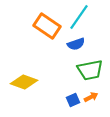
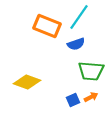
orange rectangle: rotated 12 degrees counterclockwise
green trapezoid: moved 1 px right, 1 px down; rotated 16 degrees clockwise
yellow diamond: moved 3 px right
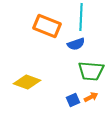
cyan line: moved 2 px right; rotated 32 degrees counterclockwise
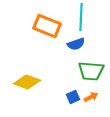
blue square: moved 3 px up
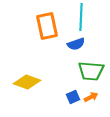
orange rectangle: rotated 56 degrees clockwise
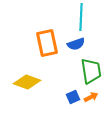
orange rectangle: moved 17 px down
green trapezoid: rotated 104 degrees counterclockwise
